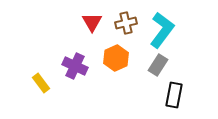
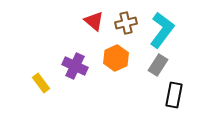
red triangle: moved 2 px right, 1 px up; rotated 20 degrees counterclockwise
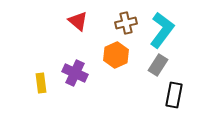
red triangle: moved 16 px left
orange hexagon: moved 3 px up
purple cross: moved 7 px down
yellow rectangle: rotated 30 degrees clockwise
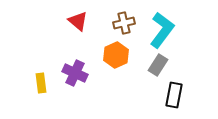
brown cross: moved 2 px left
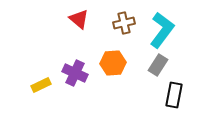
red triangle: moved 1 px right, 2 px up
orange hexagon: moved 3 px left, 8 px down; rotated 20 degrees clockwise
yellow rectangle: moved 2 px down; rotated 72 degrees clockwise
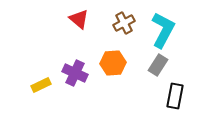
brown cross: rotated 15 degrees counterclockwise
cyan L-shape: moved 1 px right; rotated 9 degrees counterclockwise
black rectangle: moved 1 px right, 1 px down
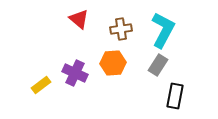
brown cross: moved 3 px left, 6 px down; rotated 20 degrees clockwise
yellow rectangle: rotated 12 degrees counterclockwise
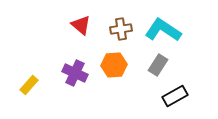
red triangle: moved 2 px right, 6 px down
cyan L-shape: rotated 84 degrees counterclockwise
orange hexagon: moved 1 px right, 2 px down
yellow rectangle: moved 12 px left; rotated 12 degrees counterclockwise
black rectangle: rotated 50 degrees clockwise
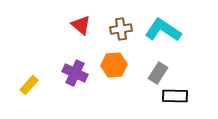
gray rectangle: moved 8 px down
black rectangle: rotated 30 degrees clockwise
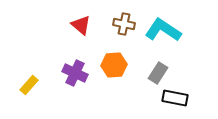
brown cross: moved 3 px right, 5 px up; rotated 20 degrees clockwise
black rectangle: moved 2 px down; rotated 10 degrees clockwise
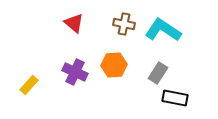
red triangle: moved 7 px left, 2 px up
purple cross: moved 1 px up
